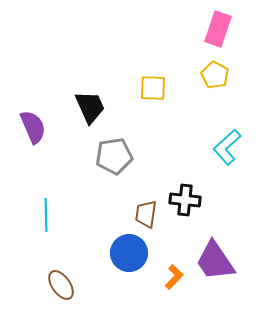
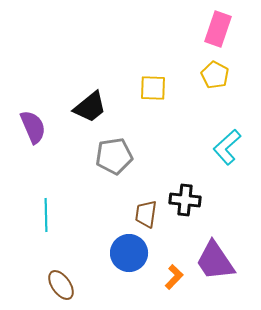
black trapezoid: rotated 75 degrees clockwise
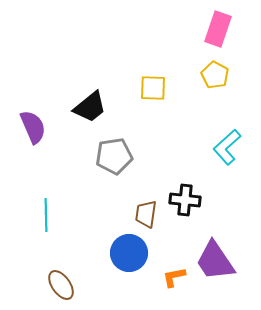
orange L-shape: rotated 145 degrees counterclockwise
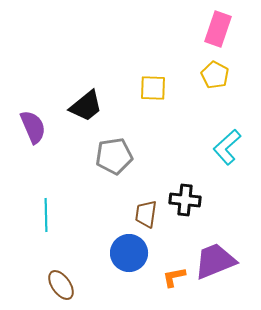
black trapezoid: moved 4 px left, 1 px up
purple trapezoid: rotated 102 degrees clockwise
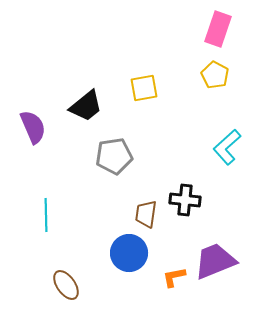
yellow square: moved 9 px left; rotated 12 degrees counterclockwise
brown ellipse: moved 5 px right
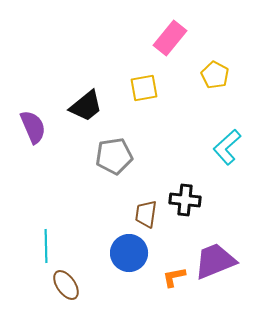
pink rectangle: moved 48 px left, 9 px down; rotated 20 degrees clockwise
cyan line: moved 31 px down
